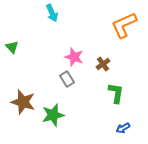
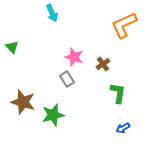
green L-shape: moved 2 px right
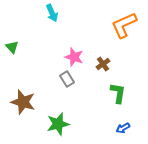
green star: moved 5 px right, 9 px down
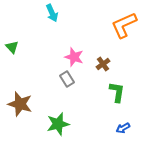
green L-shape: moved 1 px left, 1 px up
brown star: moved 3 px left, 2 px down
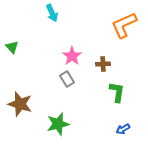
pink star: moved 2 px left, 1 px up; rotated 18 degrees clockwise
brown cross: rotated 32 degrees clockwise
blue arrow: moved 1 px down
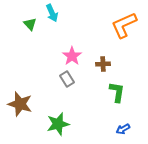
green triangle: moved 18 px right, 23 px up
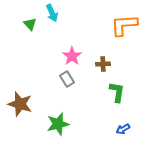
orange L-shape: rotated 20 degrees clockwise
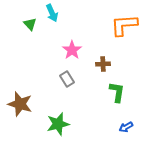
pink star: moved 6 px up
blue arrow: moved 3 px right, 2 px up
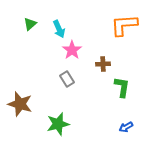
cyan arrow: moved 7 px right, 16 px down
green triangle: rotated 32 degrees clockwise
green L-shape: moved 5 px right, 5 px up
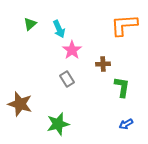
blue arrow: moved 3 px up
